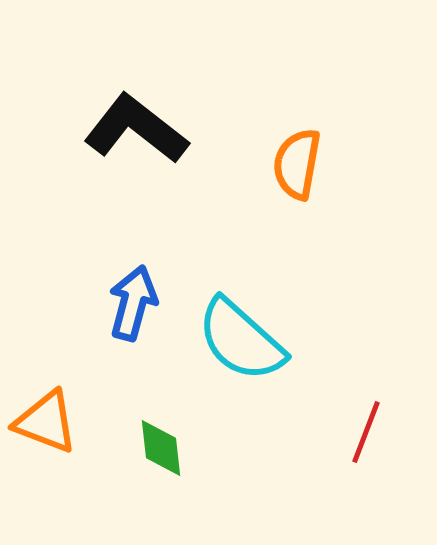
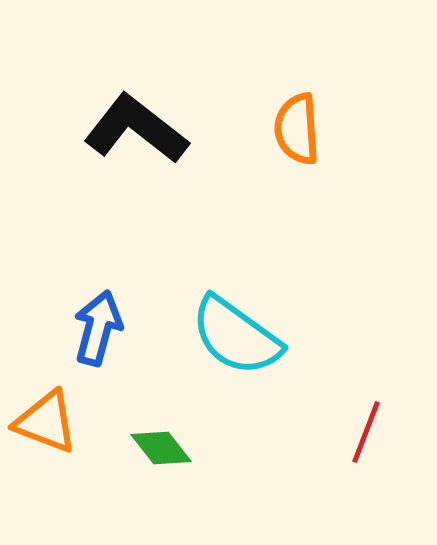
orange semicircle: moved 35 px up; rotated 14 degrees counterclockwise
blue arrow: moved 35 px left, 25 px down
cyan semicircle: moved 5 px left, 4 px up; rotated 6 degrees counterclockwise
green diamond: rotated 32 degrees counterclockwise
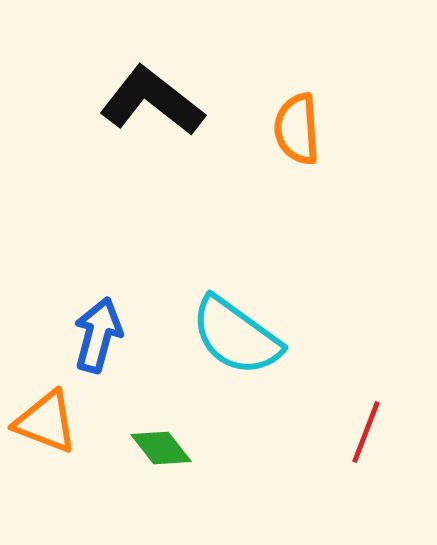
black L-shape: moved 16 px right, 28 px up
blue arrow: moved 7 px down
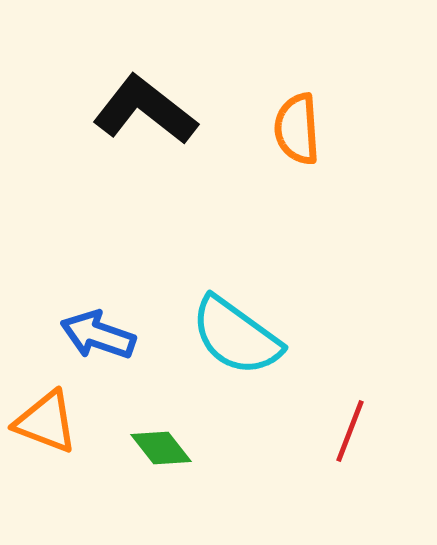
black L-shape: moved 7 px left, 9 px down
blue arrow: rotated 86 degrees counterclockwise
red line: moved 16 px left, 1 px up
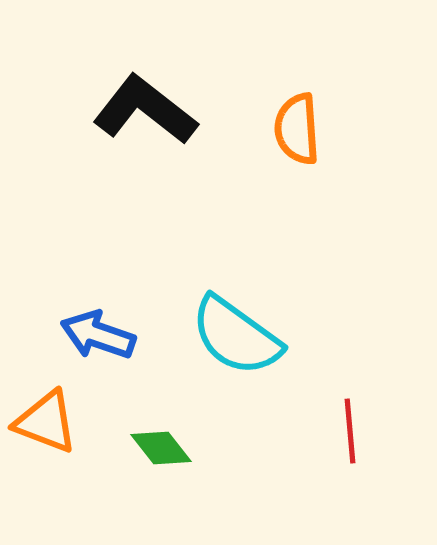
red line: rotated 26 degrees counterclockwise
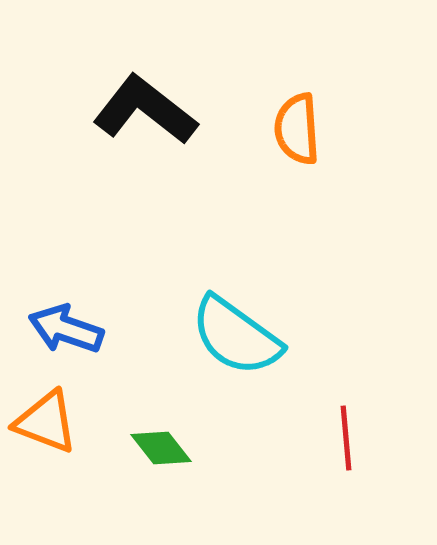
blue arrow: moved 32 px left, 6 px up
red line: moved 4 px left, 7 px down
